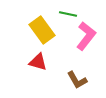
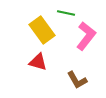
green line: moved 2 px left, 1 px up
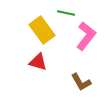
brown L-shape: moved 4 px right, 2 px down
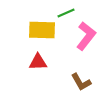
green line: rotated 36 degrees counterclockwise
yellow rectangle: rotated 52 degrees counterclockwise
red triangle: rotated 18 degrees counterclockwise
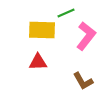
brown L-shape: moved 2 px right, 1 px up
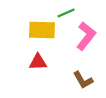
brown L-shape: moved 1 px up
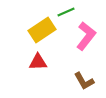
green line: moved 1 px up
yellow rectangle: rotated 36 degrees counterclockwise
brown L-shape: moved 1 px right, 1 px down
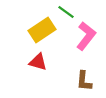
green line: rotated 60 degrees clockwise
red triangle: rotated 18 degrees clockwise
brown L-shape: rotated 35 degrees clockwise
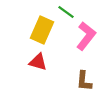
yellow rectangle: rotated 32 degrees counterclockwise
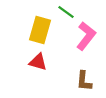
yellow rectangle: moved 2 px left; rotated 8 degrees counterclockwise
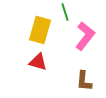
green line: moved 1 px left; rotated 36 degrees clockwise
pink L-shape: moved 1 px left
